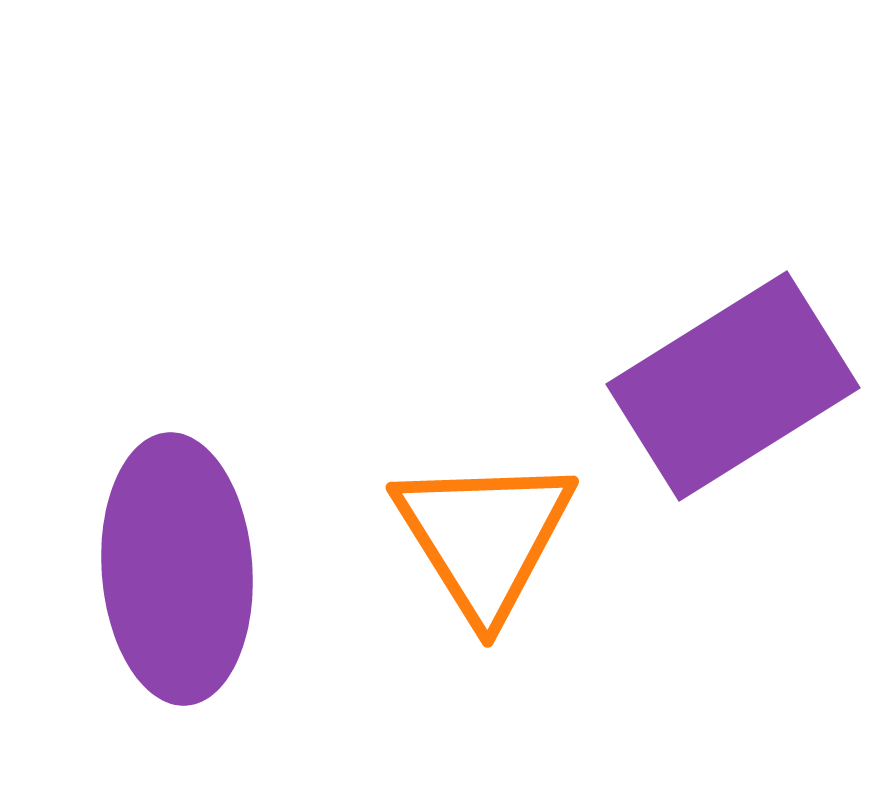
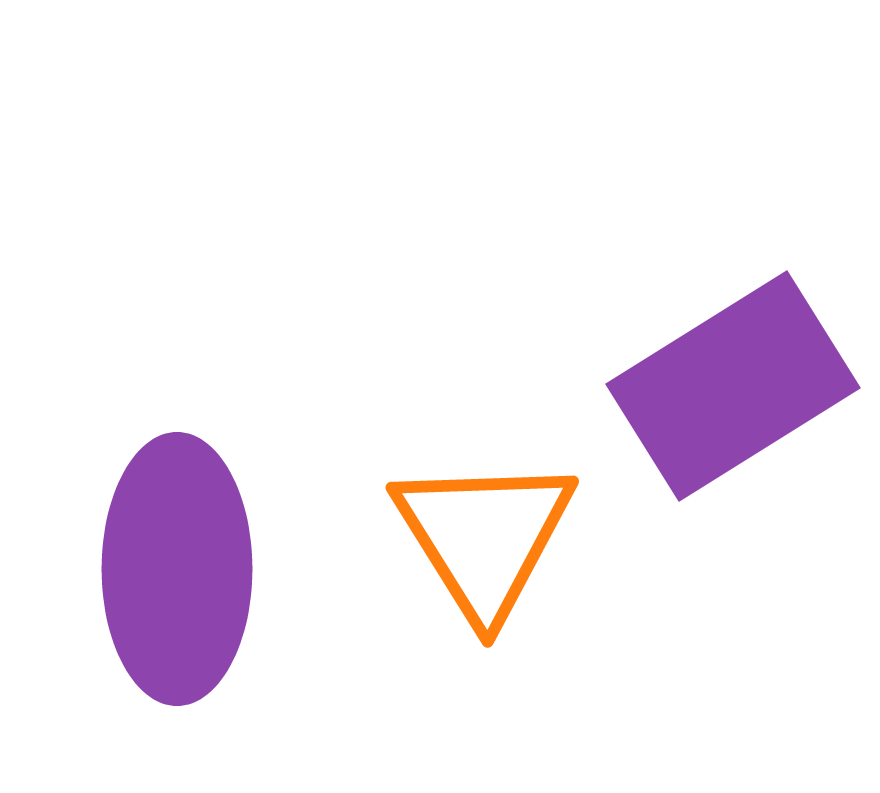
purple ellipse: rotated 4 degrees clockwise
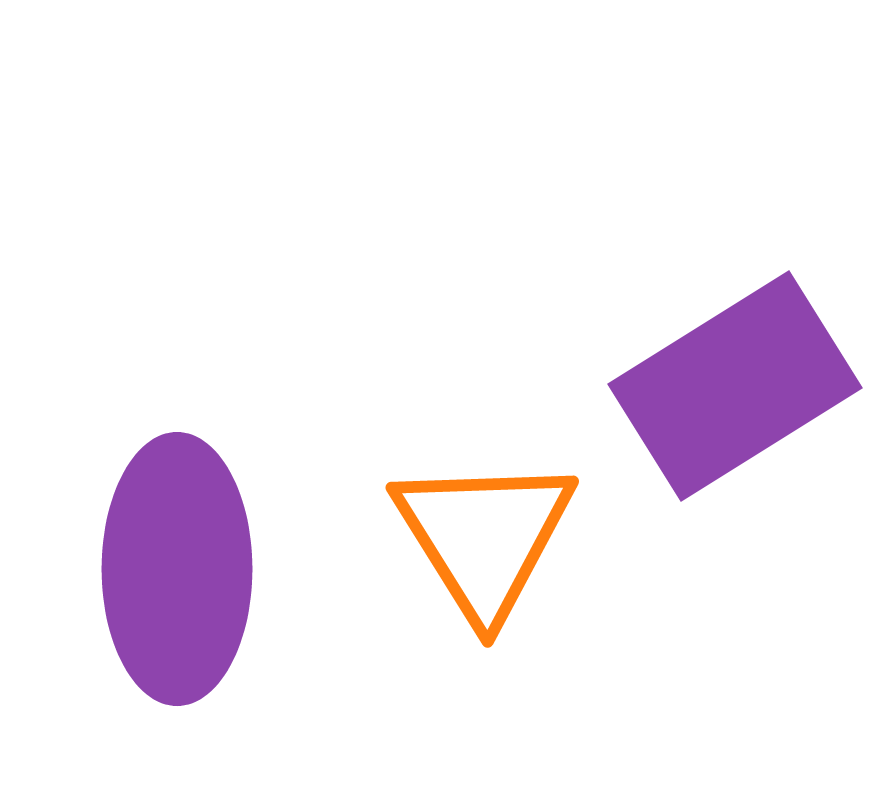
purple rectangle: moved 2 px right
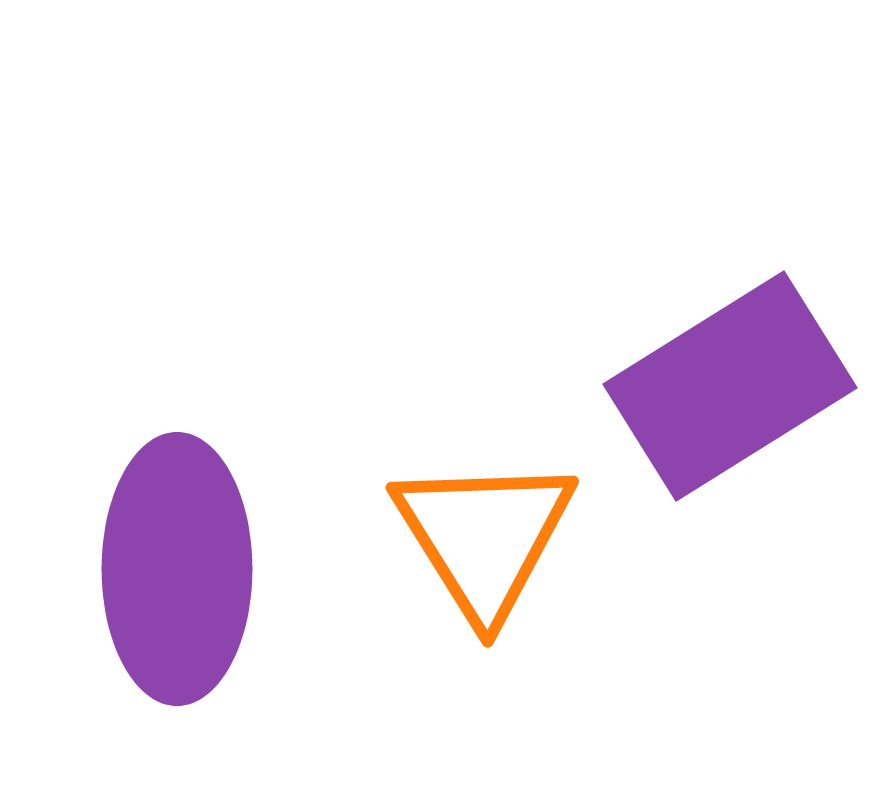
purple rectangle: moved 5 px left
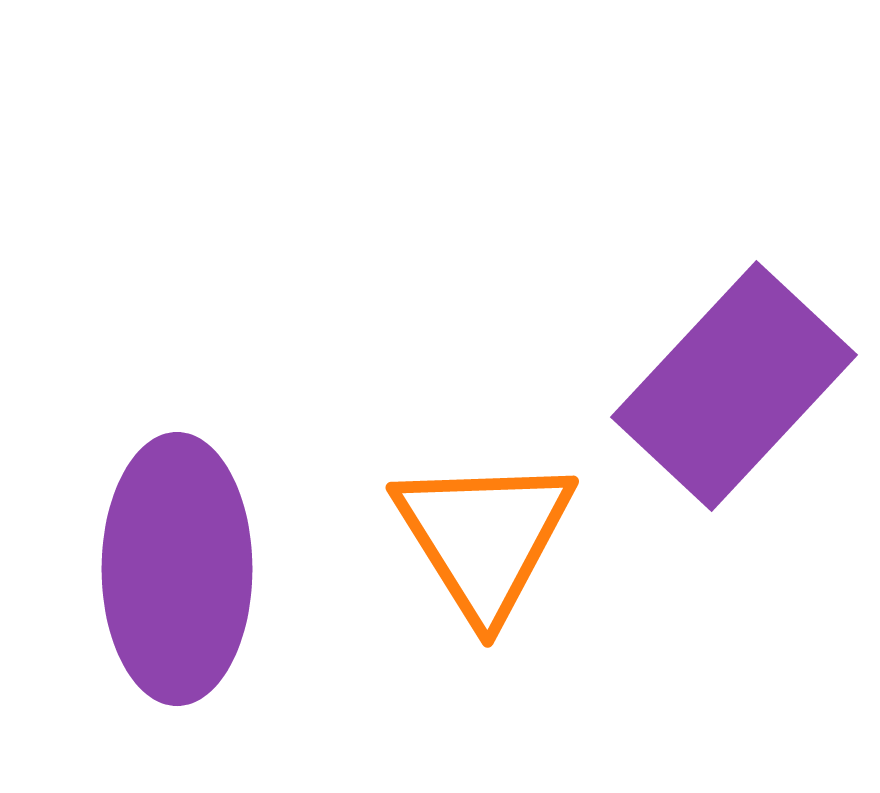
purple rectangle: moved 4 px right; rotated 15 degrees counterclockwise
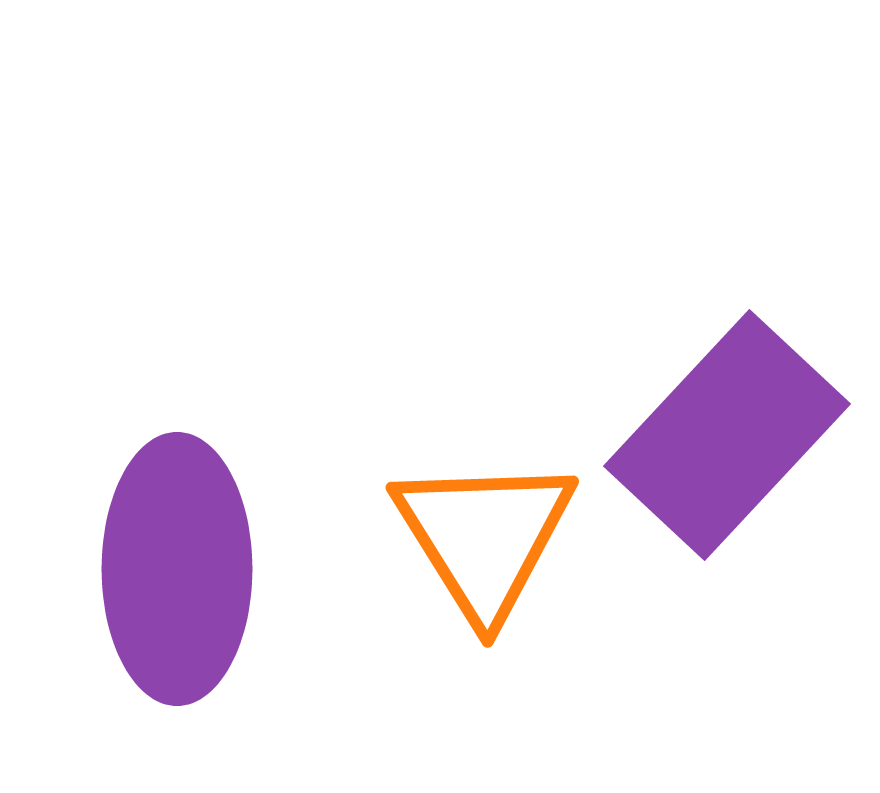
purple rectangle: moved 7 px left, 49 px down
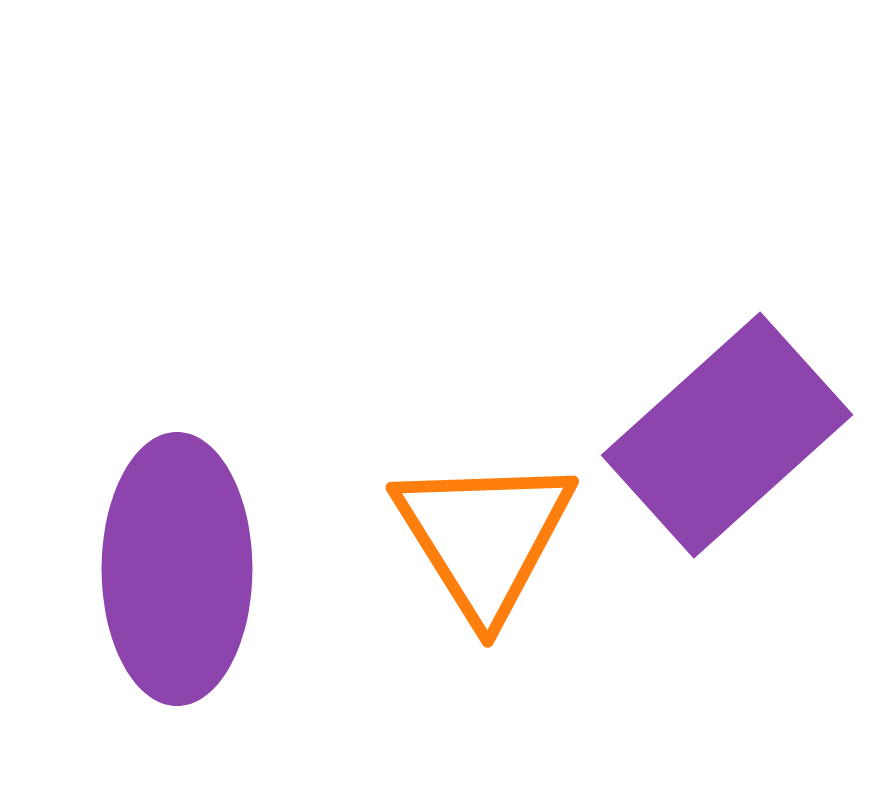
purple rectangle: rotated 5 degrees clockwise
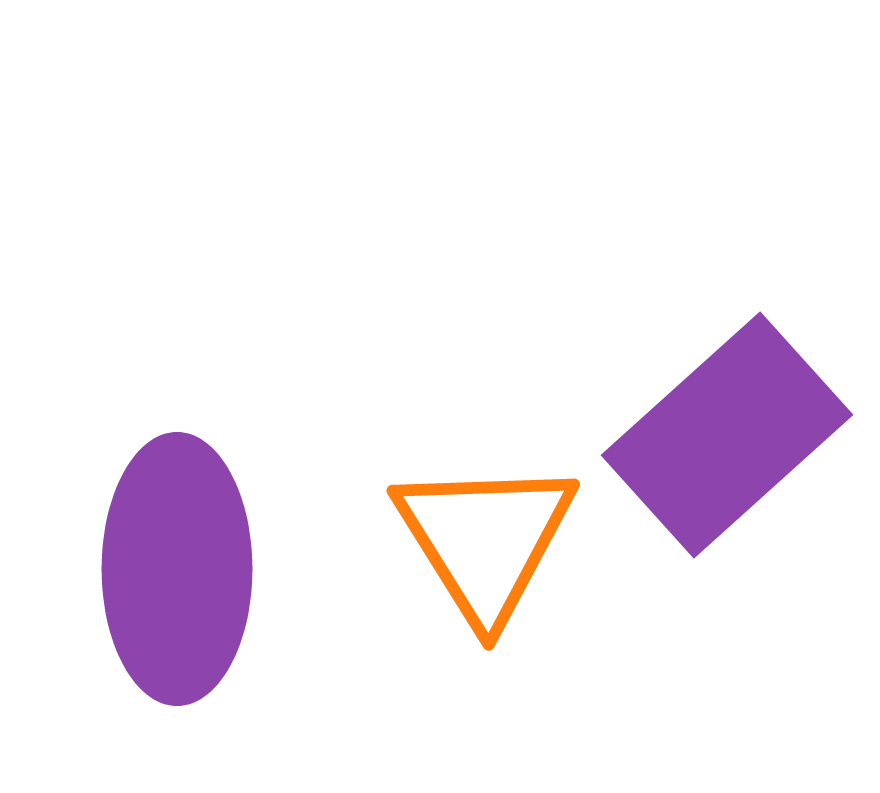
orange triangle: moved 1 px right, 3 px down
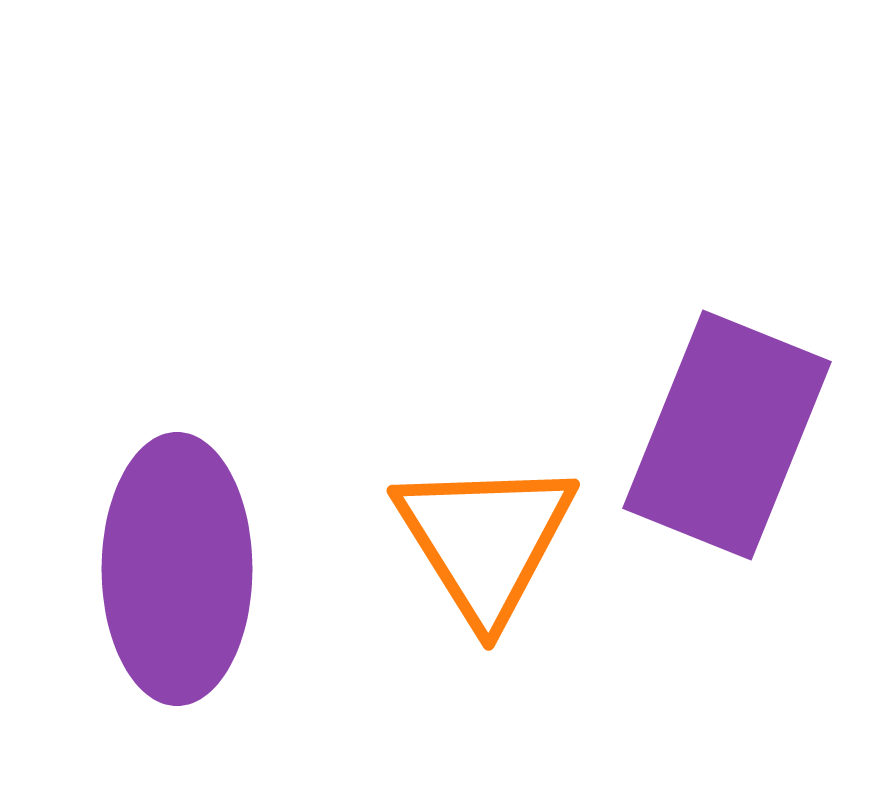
purple rectangle: rotated 26 degrees counterclockwise
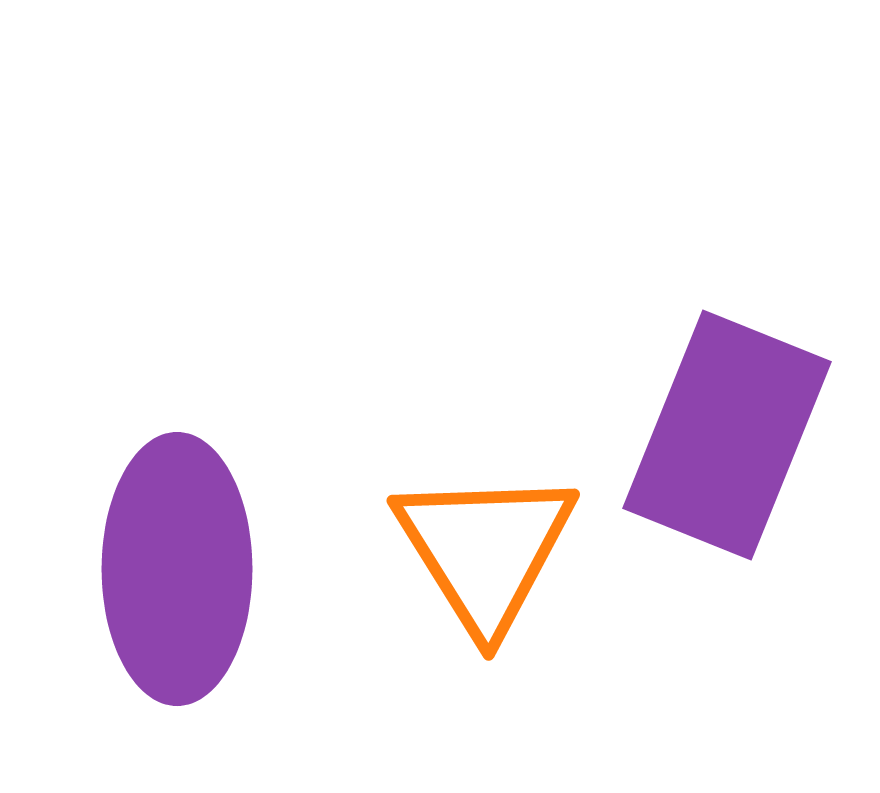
orange triangle: moved 10 px down
